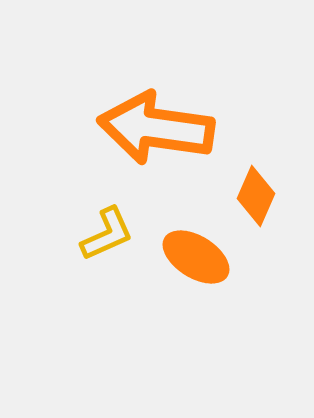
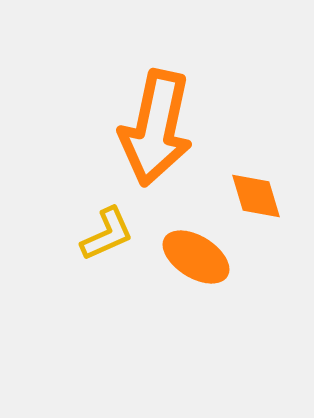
orange arrow: rotated 86 degrees counterclockwise
orange diamond: rotated 40 degrees counterclockwise
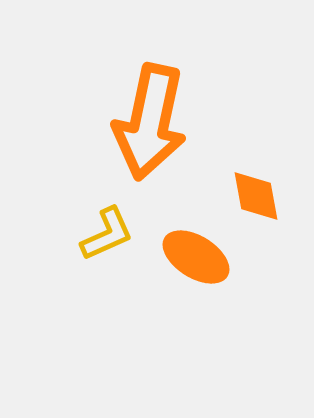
orange arrow: moved 6 px left, 6 px up
orange diamond: rotated 6 degrees clockwise
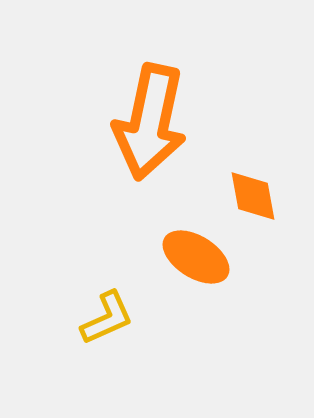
orange diamond: moved 3 px left
yellow L-shape: moved 84 px down
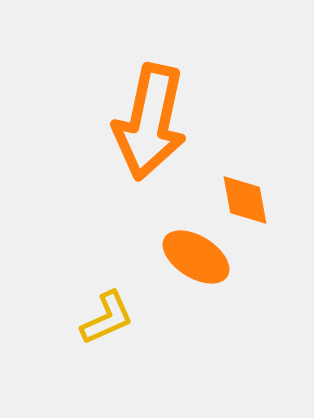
orange diamond: moved 8 px left, 4 px down
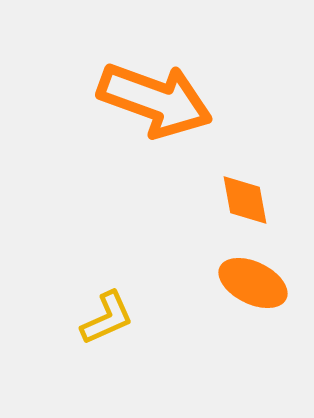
orange arrow: moved 5 px right, 22 px up; rotated 82 degrees counterclockwise
orange ellipse: moved 57 px right, 26 px down; rotated 6 degrees counterclockwise
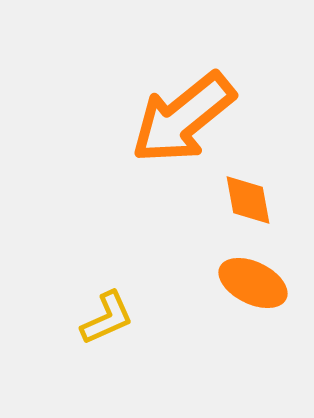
orange arrow: moved 28 px right, 18 px down; rotated 121 degrees clockwise
orange diamond: moved 3 px right
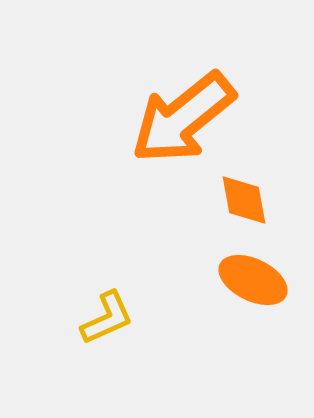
orange diamond: moved 4 px left
orange ellipse: moved 3 px up
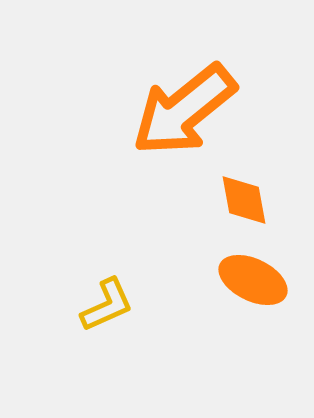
orange arrow: moved 1 px right, 8 px up
yellow L-shape: moved 13 px up
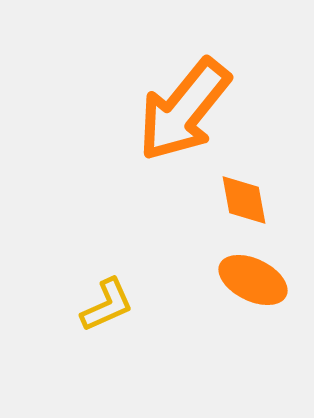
orange arrow: rotated 12 degrees counterclockwise
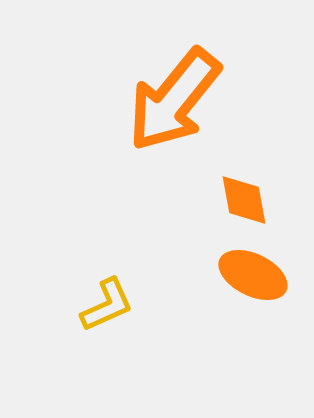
orange arrow: moved 10 px left, 10 px up
orange ellipse: moved 5 px up
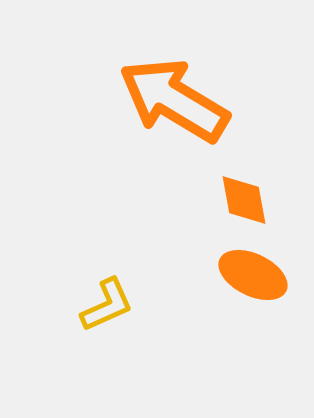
orange arrow: rotated 82 degrees clockwise
